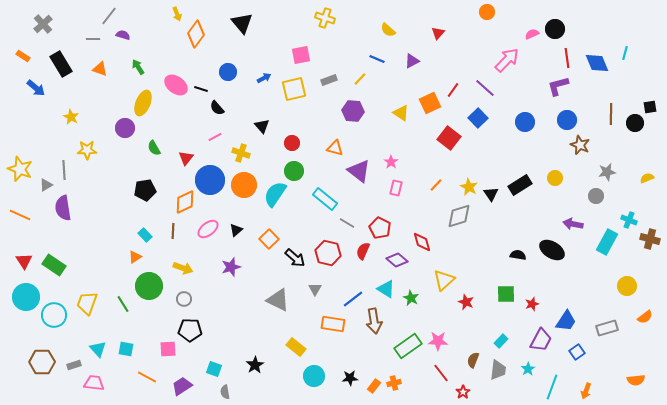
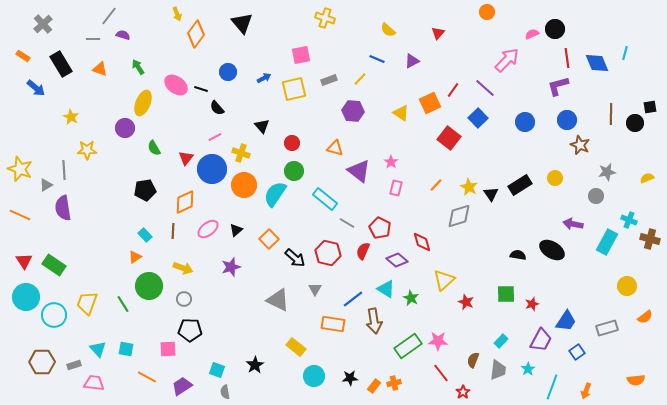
blue circle at (210, 180): moved 2 px right, 11 px up
cyan square at (214, 369): moved 3 px right, 1 px down
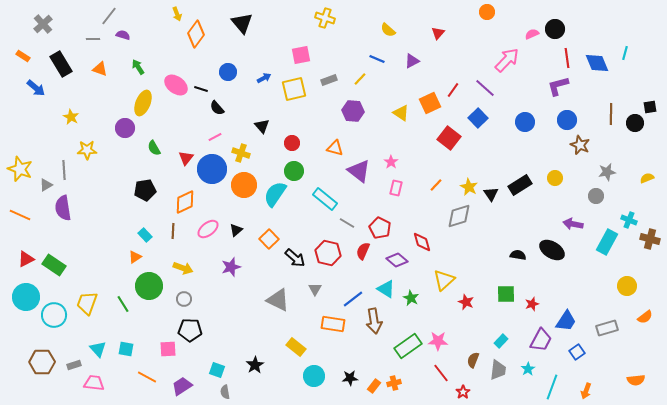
red triangle at (24, 261): moved 2 px right, 2 px up; rotated 36 degrees clockwise
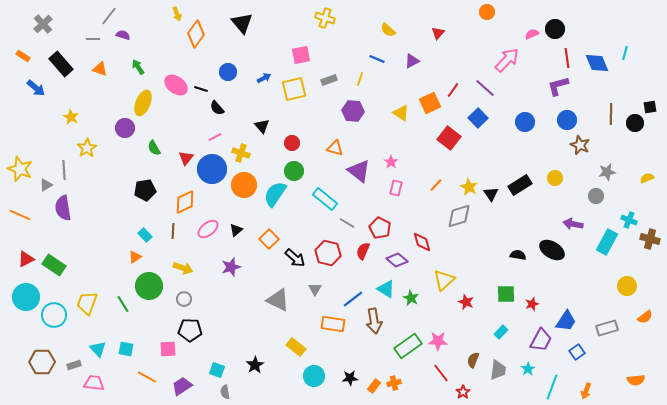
black rectangle at (61, 64): rotated 10 degrees counterclockwise
yellow line at (360, 79): rotated 24 degrees counterclockwise
yellow star at (87, 150): moved 2 px up; rotated 30 degrees counterclockwise
cyan rectangle at (501, 341): moved 9 px up
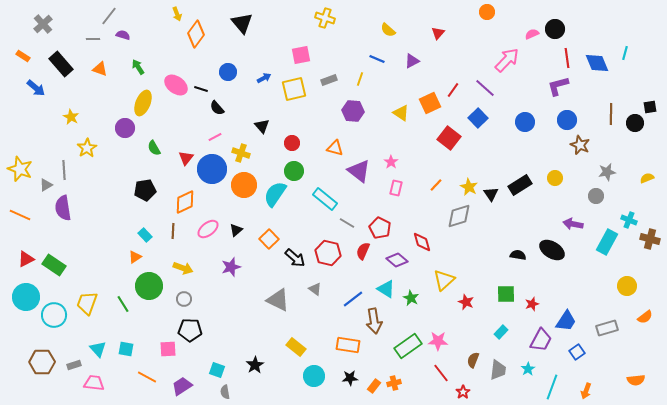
gray triangle at (315, 289): rotated 24 degrees counterclockwise
orange rectangle at (333, 324): moved 15 px right, 21 px down
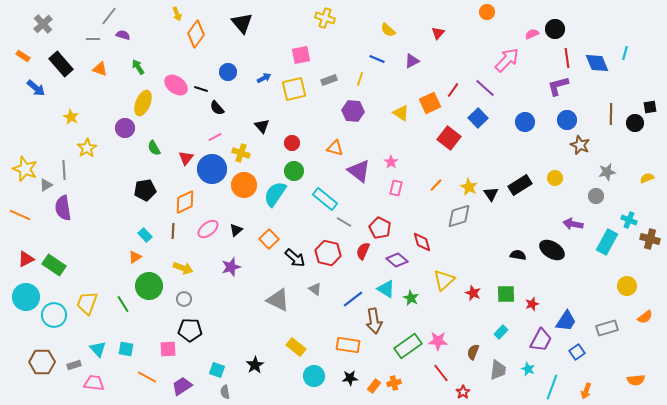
yellow star at (20, 169): moved 5 px right
gray line at (347, 223): moved 3 px left, 1 px up
red star at (466, 302): moved 7 px right, 9 px up
brown semicircle at (473, 360): moved 8 px up
cyan star at (528, 369): rotated 16 degrees counterclockwise
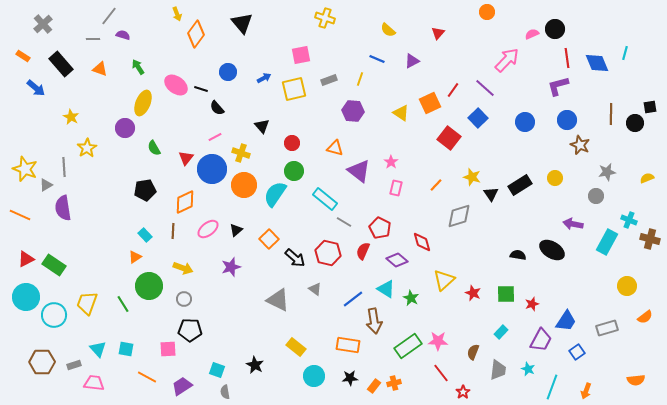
gray line at (64, 170): moved 3 px up
yellow star at (469, 187): moved 3 px right, 10 px up; rotated 12 degrees counterclockwise
black star at (255, 365): rotated 12 degrees counterclockwise
